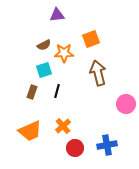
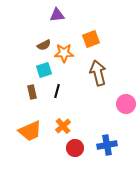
brown rectangle: rotated 32 degrees counterclockwise
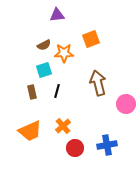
brown arrow: moved 10 px down
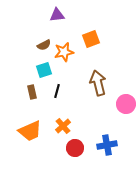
orange star: moved 1 px up; rotated 12 degrees counterclockwise
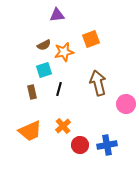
black line: moved 2 px right, 2 px up
red circle: moved 5 px right, 3 px up
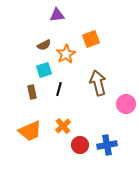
orange star: moved 2 px right, 2 px down; rotated 18 degrees counterclockwise
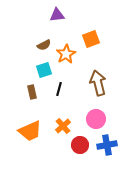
pink circle: moved 30 px left, 15 px down
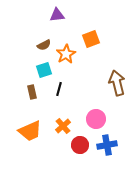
brown arrow: moved 19 px right
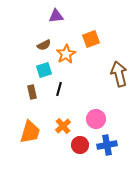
purple triangle: moved 1 px left, 1 px down
brown arrow: moved 2 px right, 9 px up
orange trapezoid: moved 1 px down; rotated 50 degrees counterclockwise
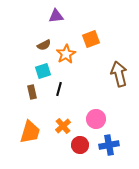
cyan square: moved 1 px left, 1 px down
blue cross: moved 2 px right
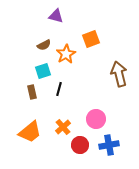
purple triangle: rotated 21 degrees clockwise
orange cross: moved 1 px down
orange trapezoid: rotated 35 degrees clockwise
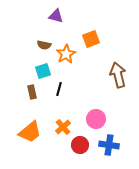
brown semicircle: rotated 40 degrees clockwise
brown arrow: moved 1 px left, 1 px down
blue cross: rotated 18 degrees clockwise
